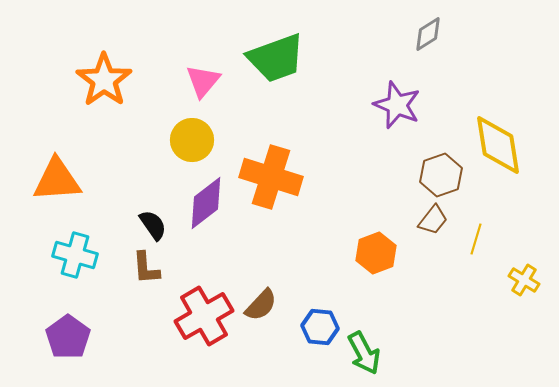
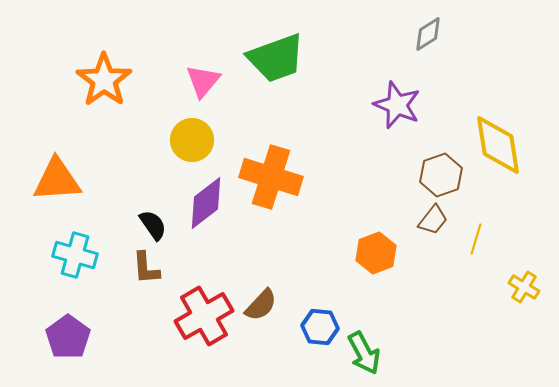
yellow cross: moved 7 px down
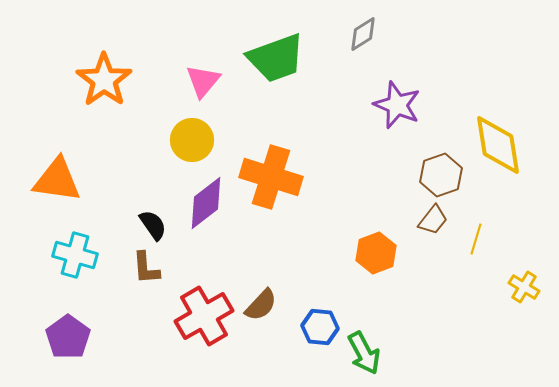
gray diamond: moved 65 px left
orange triangle: rotated 12 degrees clockwise
